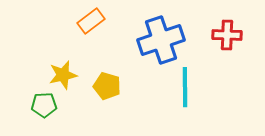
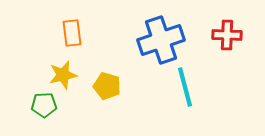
orange rectangle: moved 19 px left, 12 px down; rotated 60 degrees counterclockwise
cyan line: rotated 15 degrees counterclockwise
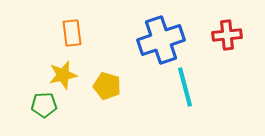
red cross: rotated 8 degrees counterclockwise
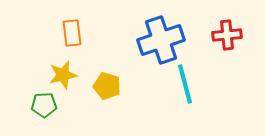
cyan line: moved 3 px up
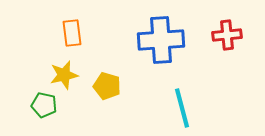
blue cross: rotated 15 degrees clockwise
yellow star: moved 1 px right
cyan line: moved 3 px left, 24 px down
green pentagon: rotated 15 degrees clockwise
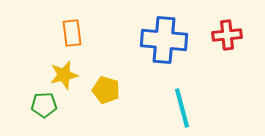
blue cross: moved 3 px right; rotated 9 degrees clockwise
yellow pentagon: moved 1 px left, 4 px down
green pentagon: rotated 15 degrees counterclockwise
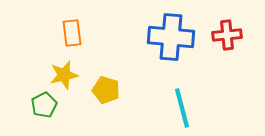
blue cross: moved 7 px right, 3 px up
green pentagon: rotated 25 degrees counterclockwise
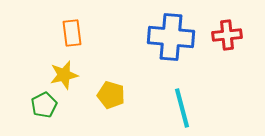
yellow pentagon: moved 5 px right, 5 px down
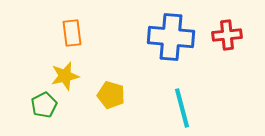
yellow star: moved 1 px right, 1 px down
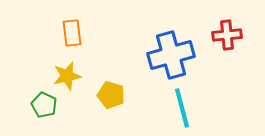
blue cross: moved 18 px down; rotated 21 degrees counterclockwise
yellow star: moved 2 px right
green pentagon: rotated 20 degrees counterclockwise
